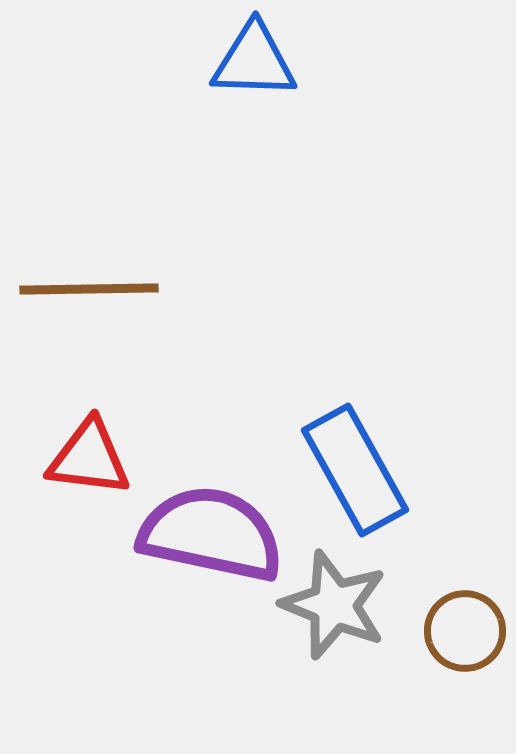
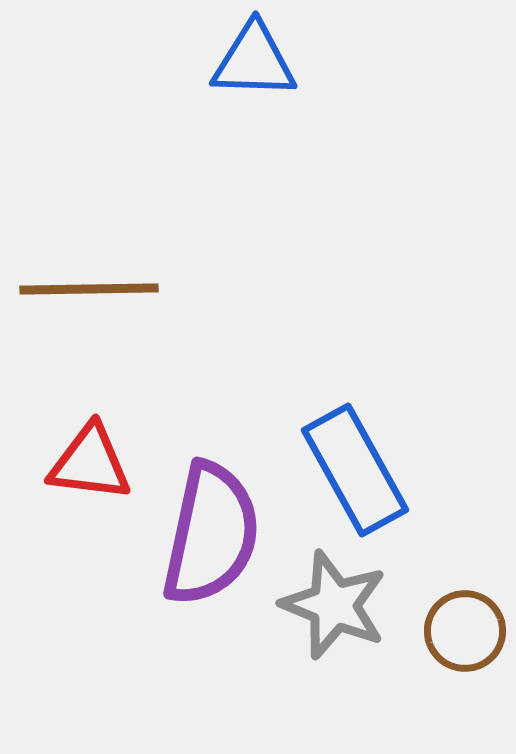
red triangle: moved 1 px right, 5 px down
purple semicircle: rotated 90 degrees clockwise
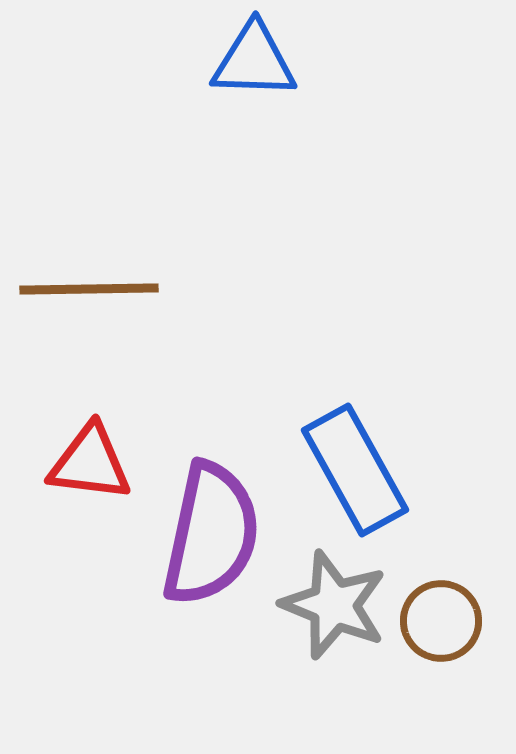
brown circle: moved 24 px left, 10 px up
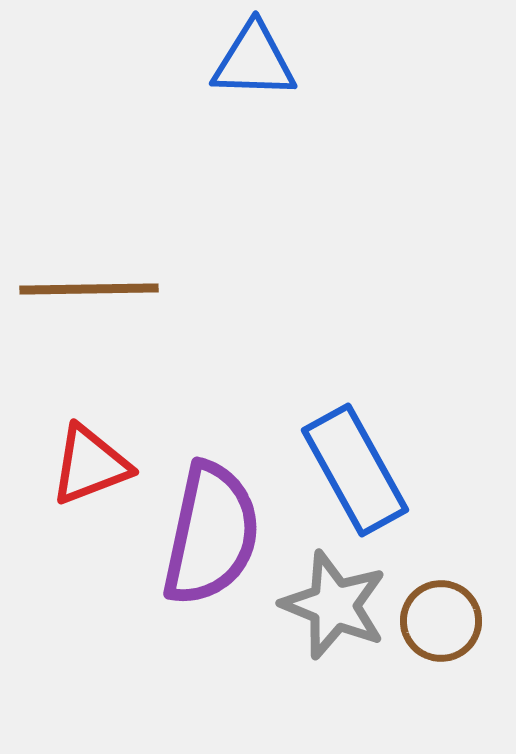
red triangle: moved 2 px down; rotated 28 degrees counterclockwise
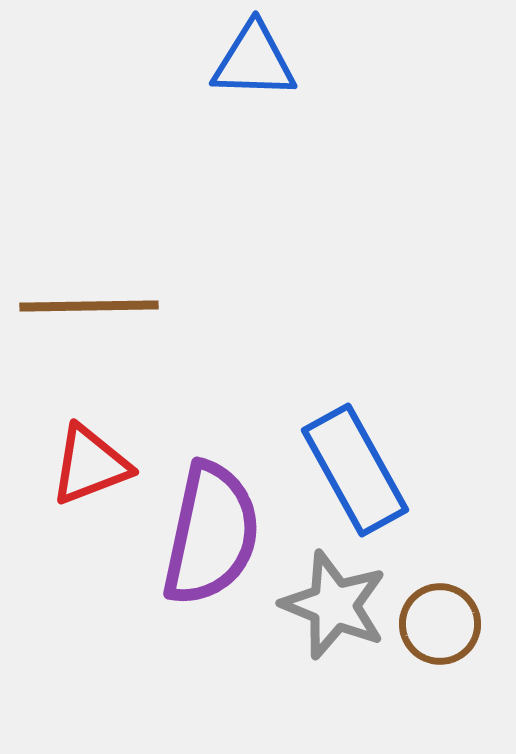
brown line: moved 17 px down
brown circle: moved 1 px left, 3 px down
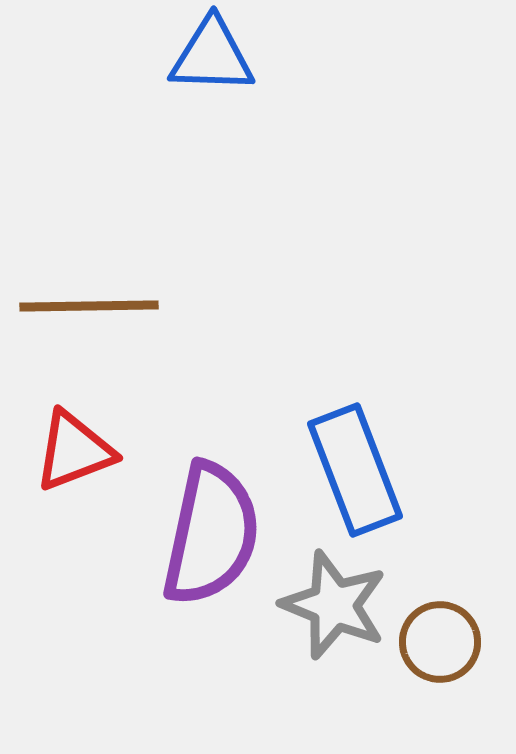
blue triangle: moved 42 px left, 5 px up
red triangle: moved 16 px left, 14 px up
blue rectangle: rotated 8 degrees clockwise
brown circle: moved 18 px down
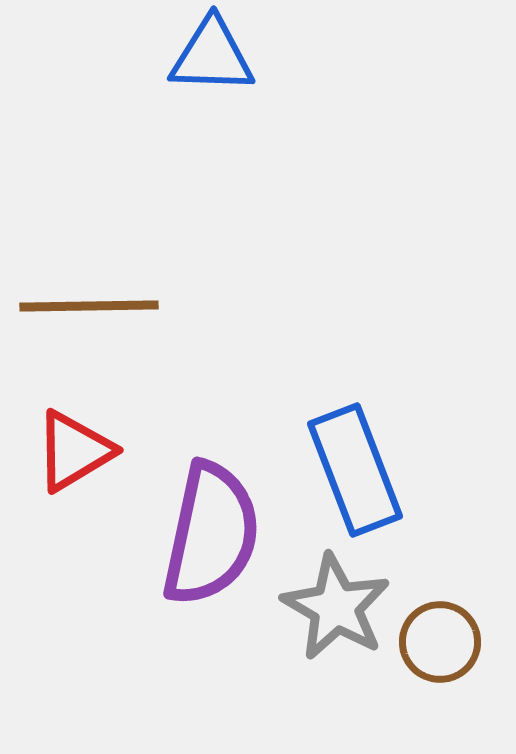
red triangle: rotated 10 degrees counterclockwise
gray star: moved 2 px right, 2 px down; rotated 8 degrees clockwise
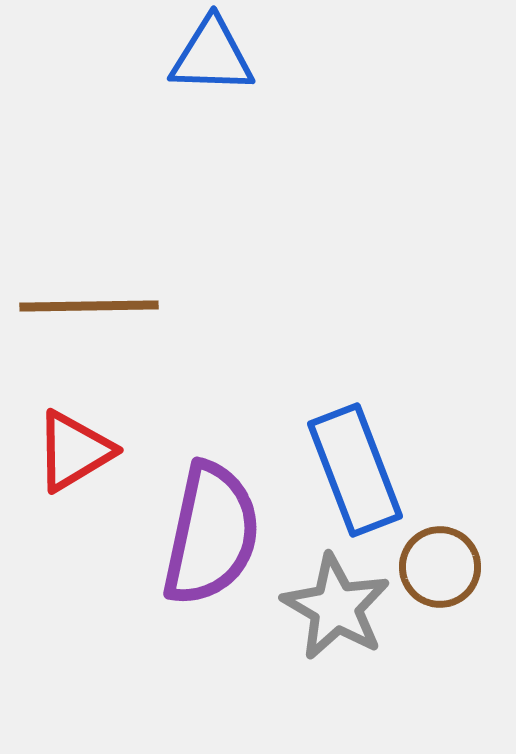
brown circle: moved 75 px up
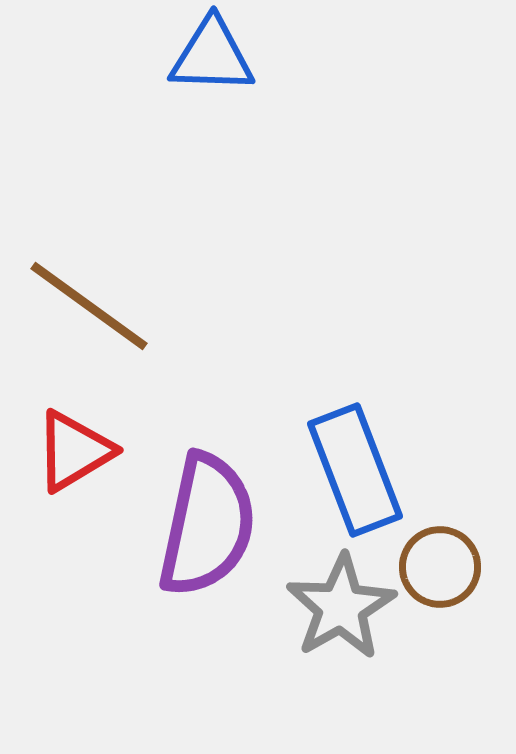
brown line: rotated 37 degrees clockwise
purple semicircle: moved 4 px left, 9 px up
gray star: moved 5 px right; rotated 12 degrees clockwise
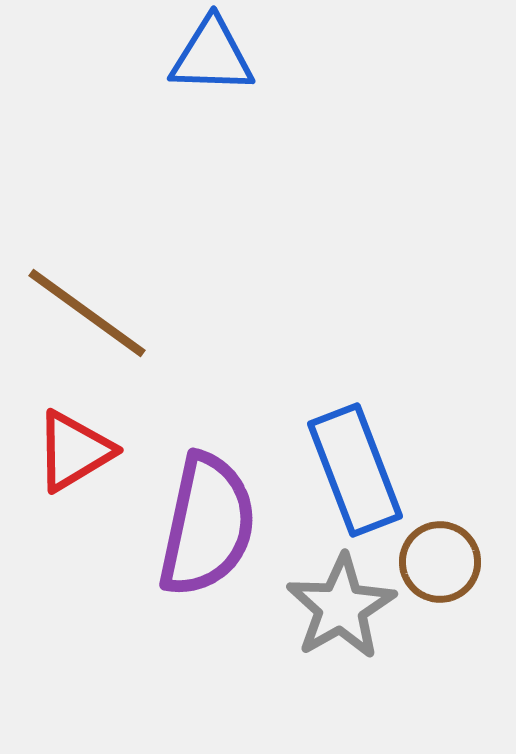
brown line: moved 2 px left, 7 px down
brown circle: moved 5 px up
